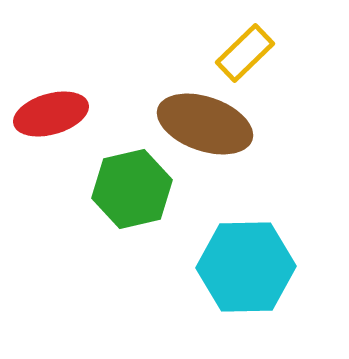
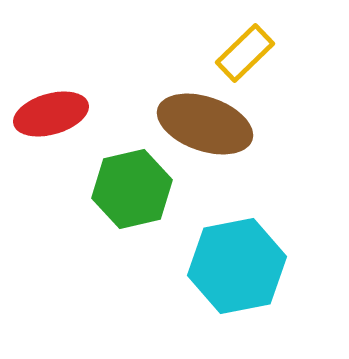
cyan hexagon: moved 9 px left, 1 px up; rotated 10 degrees counterclockwise
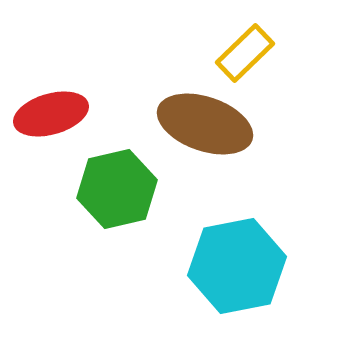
green hexagon: moved 15 px left
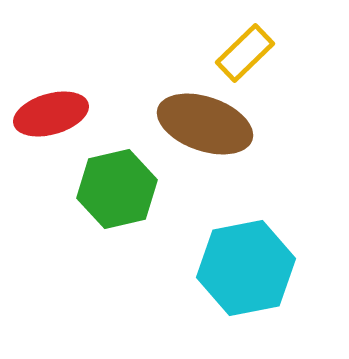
cyan hexagon: moved 9 px right, 2 px down
